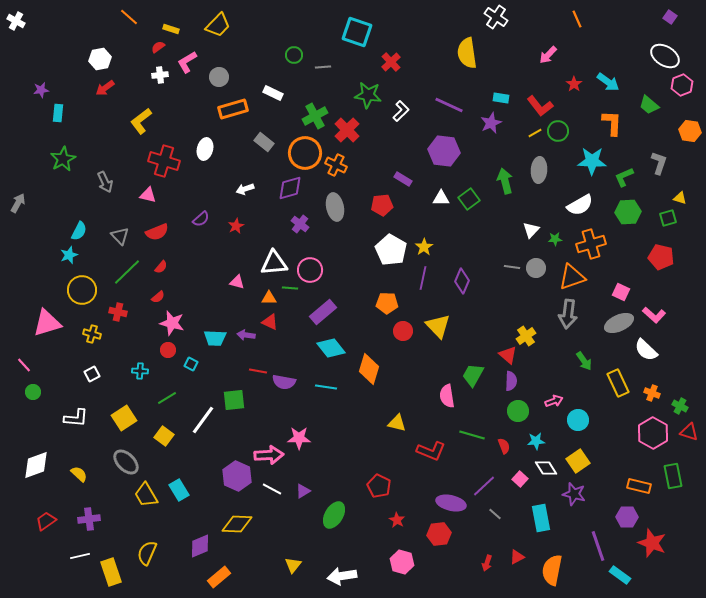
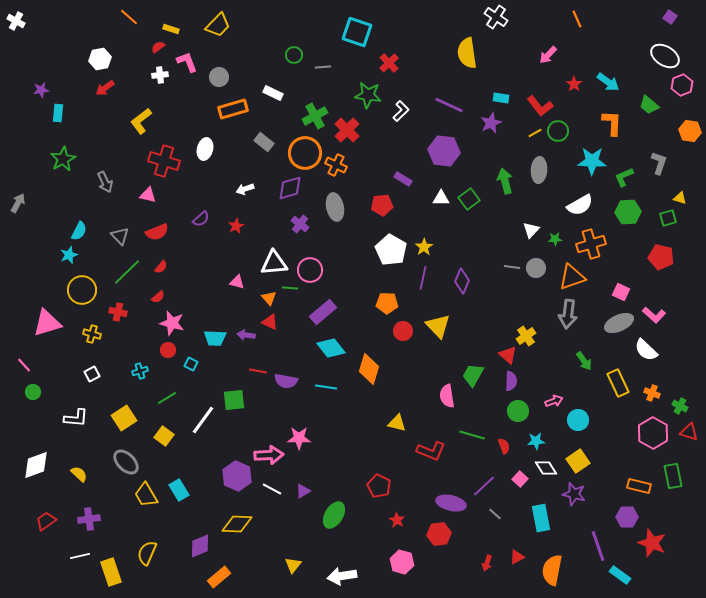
pink L-shape at (187, 62): rotated 100 degrees clockwise
red cross at (391, 62): moved 2 px left, 1 px down
orange triangle at (269, 298): rotated 49 degrees clockwise
cyan cross at (140, 371): rotated 21 degrees counterclockwise
purple semicircle at (284, 382): moved 2 px right, 1 px up
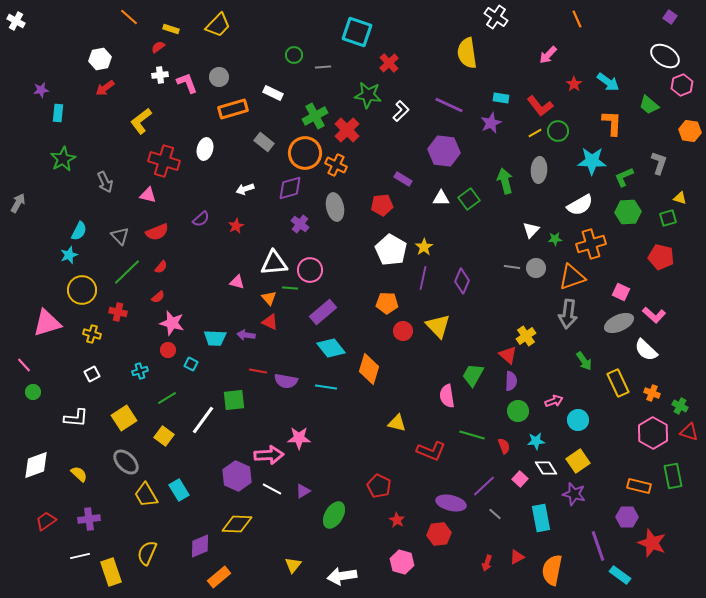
pink L-shape at (187, 62): moved 21 px down
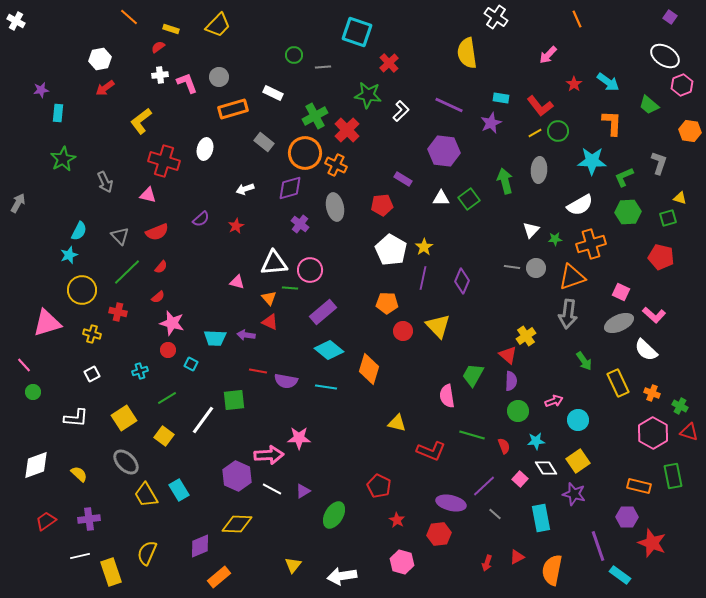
cyan diamond at (331, 348): moved 2 px left, 2 px down; rotated 12 degrees counterclockwise
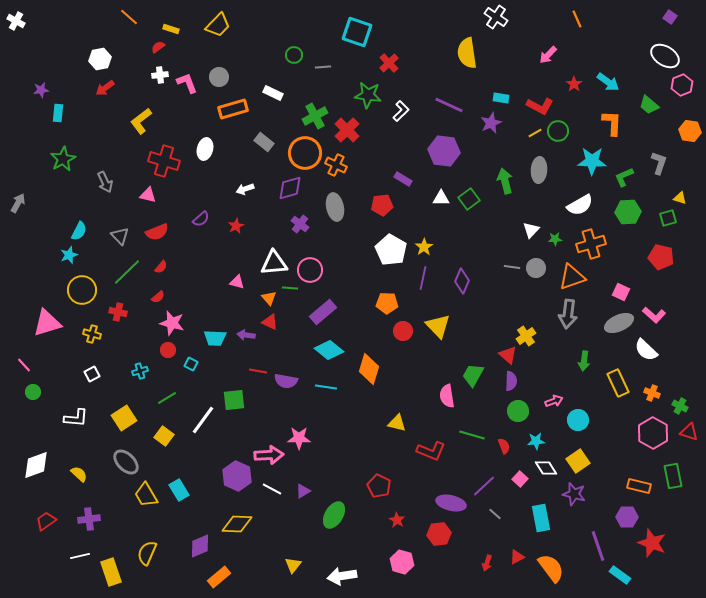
red L-shape at (540, 106): rotated 24 degrees counterclockwise
green arrow at (584, 361): rotated 42 degrees clockwise
orange semicircle at (552, 570): moved 1 px left, 2 px up; rotated 132 degrees clockwise
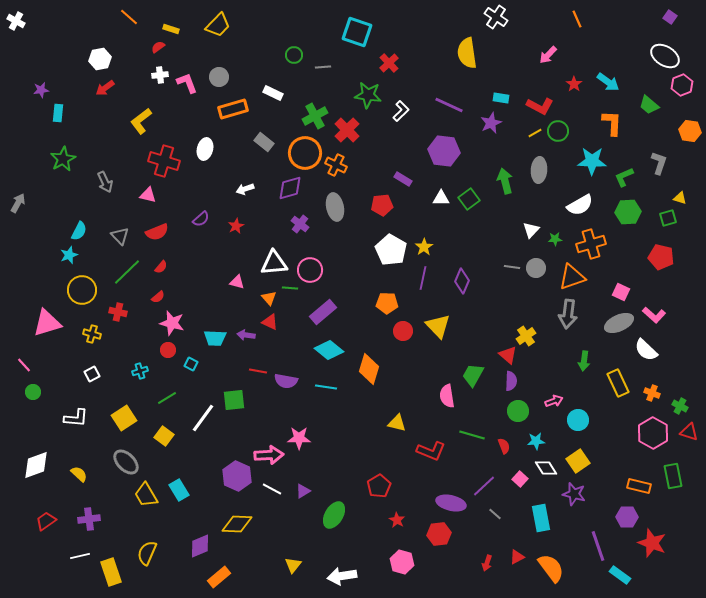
white line at (203, 420): moved 2 px up
red pentagon at (379, 486): rotated 15 degrees clockwise
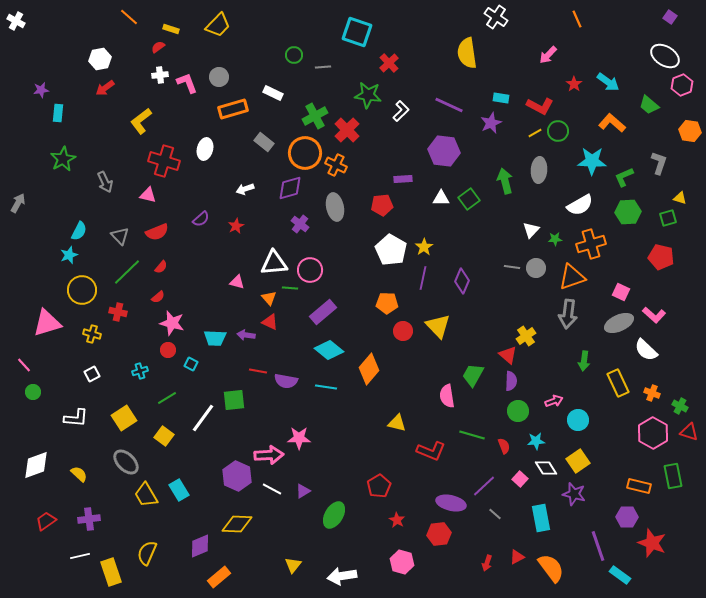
orange L-shape at (612, 123): rotated 52 degrees counterclockwise
purple rectangle at (403, 179): rotated 36 degrees counterclockwise
orange diamond at (369, 369): rotated 24 degrees clockwise
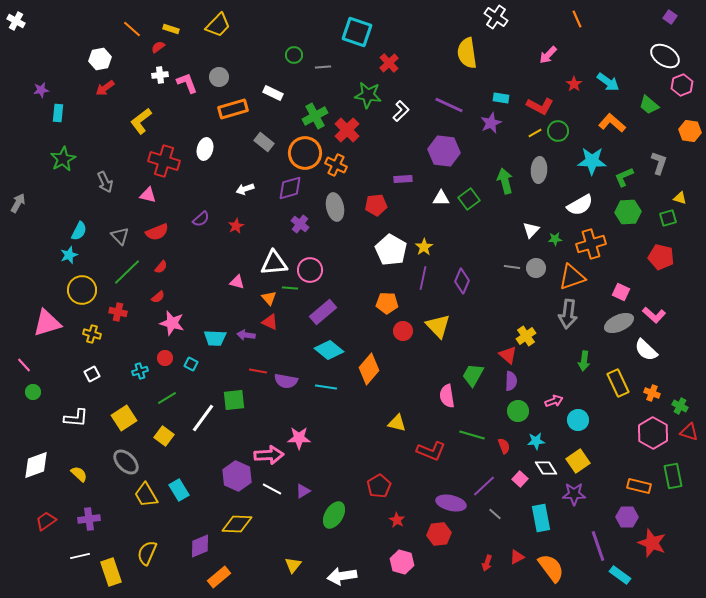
orange line at (129, 17): moved 3 px right, 12 px down
red pentagon at (382, 205): moved 6 px left
red circle at (168, 350): moved 3 px left, 8 px down
purple star at (574, 494): rotated 15 degrees counterclockwise
